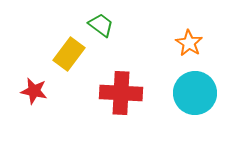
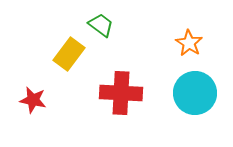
red star: moved 1 px left, 9 px down
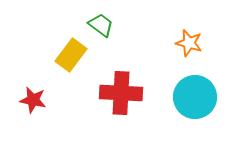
orange star: rotated 16 degrees counterclockwise
yellow rectangle: moved 2 px right, 1 px down
cyan circle: moved 4 px down
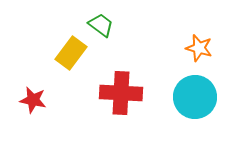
orange star: moved 10 px right, 5 px down
yellow rectangle: moved 2 px up
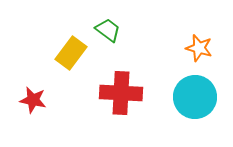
green trapezoid: moved 7 px right, 5 px down
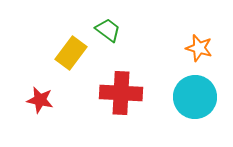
red star: moved 7 px right
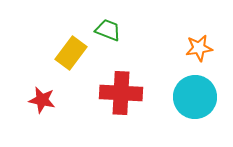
green trapezoid: rotated 16 degrees counterclockwise
orange star: rotated 24 degrees counterclockwise
red star: moved 2 px right
